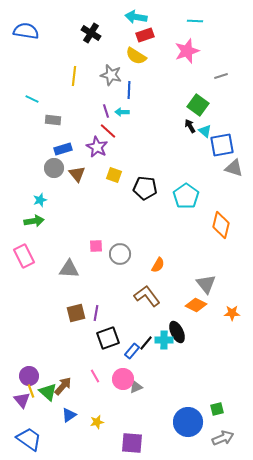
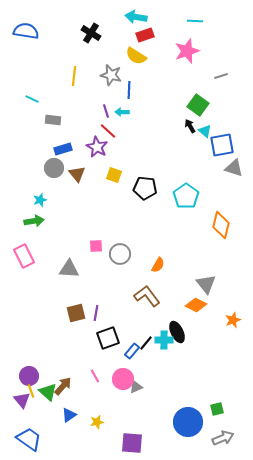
orange star at (232, 313): moved 1 px right, 7 px down; rotated 21 degrees counterclockwise
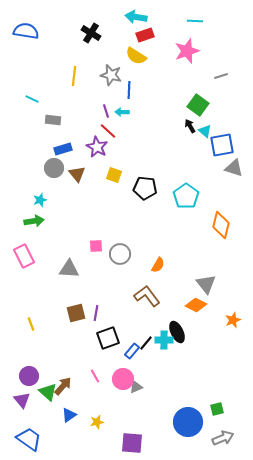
yellow line at (31, 391): moved 67 px up
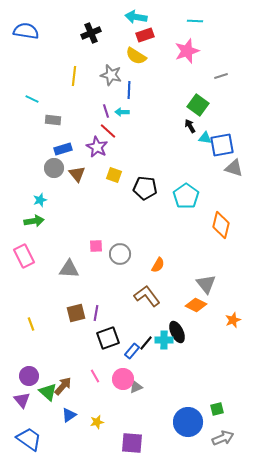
black cross at (91, 33): rotated 36 degrees clockwise
cyan triangle at (205, 131): moved 7 px down; rotated 32 degrees counterclockwise
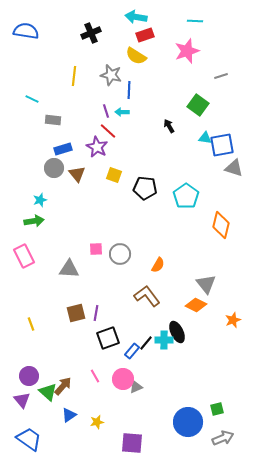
black arrow at (190, 126): moved 21 px left
pink square at (96, 246): moved 3 px down
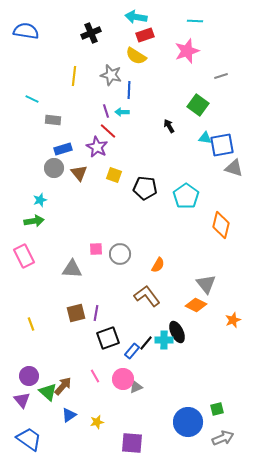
brown triangle at (77, 174): moved 2 px right, 1 px up
gray triangle at (69, 269): moved 3 px right
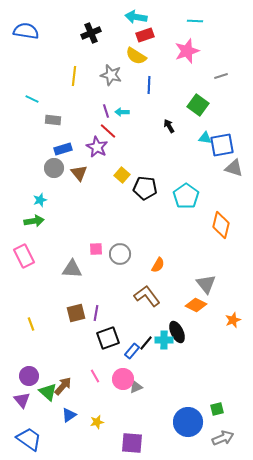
blue line at (129, 90): moved 20 px right, 5 px up
yellow square at (114, 175): moved 8 px right; rotated 21 degrees clockwise
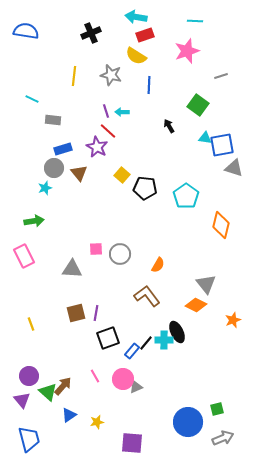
cyan star at (40, 200): moved 5 px right, 12 px up
blue trapezoid at (29, 439): rotated 40 degrees clockwise
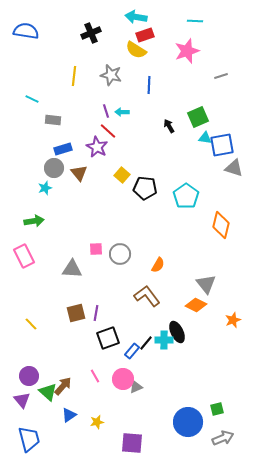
yellow semicircle at (136, 56): moved 6 px up
green square at (198, 105): moved 12 px down; rotated 30 degrees clockwise
yellow line at (31, 324): rotated 24 degrees counterclockwise
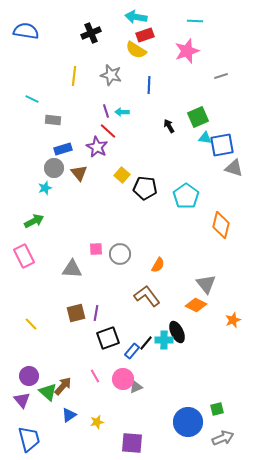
green arrow at (34, 221): rotated 18 degrees counterclockwise
